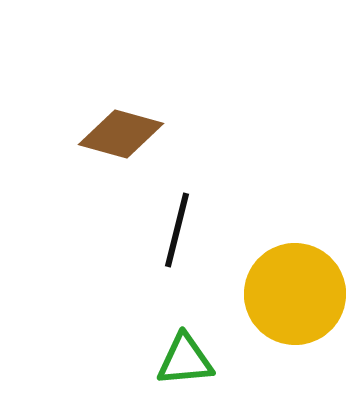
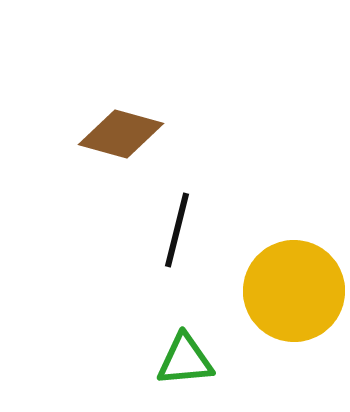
yellow circle: moved 1 px left, 3 px up
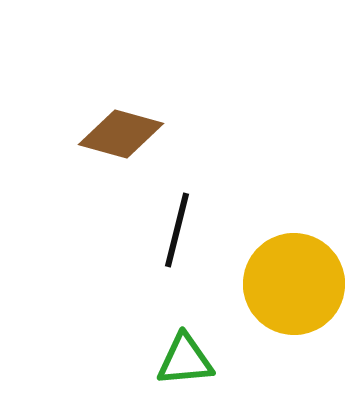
yellow circle: moved 7 px up
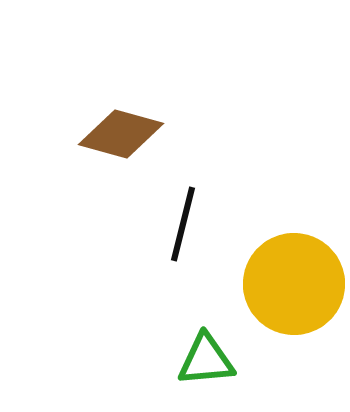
black line: moved 6 px right, 6 px up
green triangle: moved 21 px right
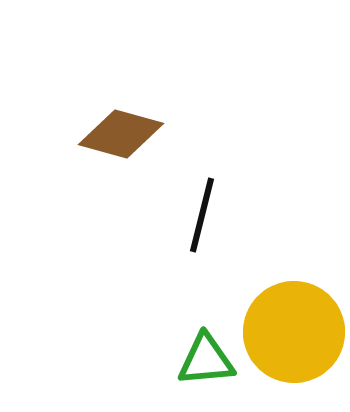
black line: moved 19 px right, 9 px up
yellow circle: moved 48 px down
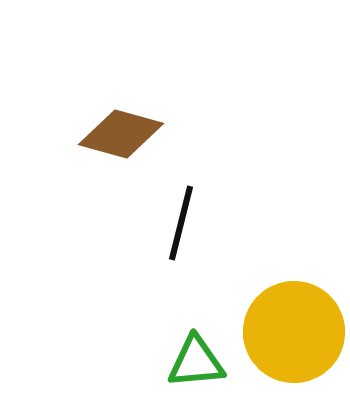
black line: moved 21 px left, 8 px down
green triangle: moved 10 px left, 2 px down
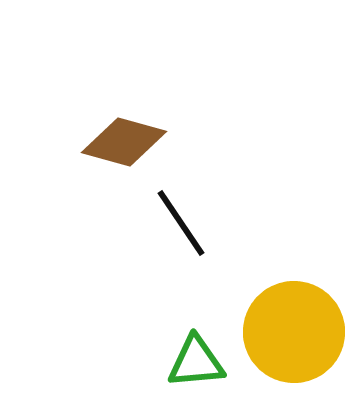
brown diamond: moved 3 px right, 8 px down
black line: rotated 48 degrees counterclockwise
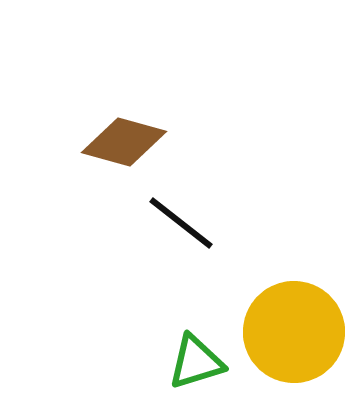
black line: rotated 18 degrees counterclockwise
green triangle: rotated 12 degrees counterclockwise
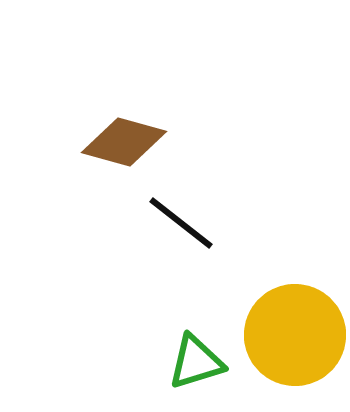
yellow circle: moved 1 px right, 3 px down
